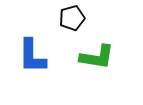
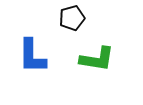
green L-shape: moved 2 px down
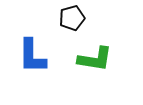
green L-shape: moved 2 px left
